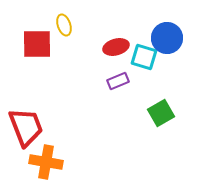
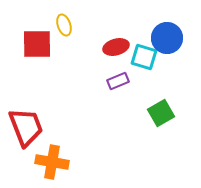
orange cross: moved 6 px right
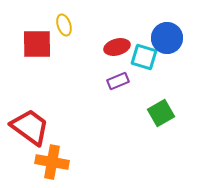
red ellipse: moved 1 px right
red trapezoid: moved 4 px right; rotated 33 degrees counterclockwise
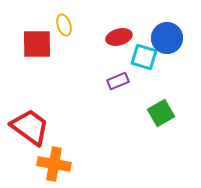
red ellipse: moved 2 px right, 10 px up
orange cross: moved 2 px right, 2 px down
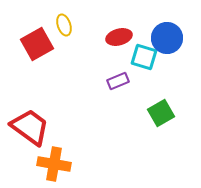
red square: rotated 28 degrees counterclockwise
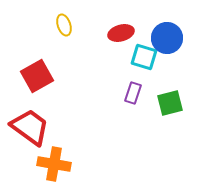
red ellipse: moved 2 px right, 4 px up
red square: moved 32 px down
purple rectangle: moved 15 px right, 12 px down; rotated 50 degrees counterclockwise
green square: moved 9 px right, 10 px up; rotated 16 degrees clockwise
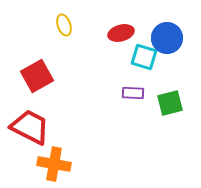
purple rectangle: rotated 75 degrees clockwise
red trapezoid: rotated 9 degrees counterclockwise
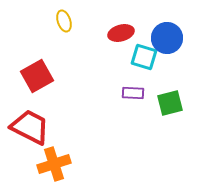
yellow ellipse: moved 4 px up
orange cross: rotated 28 degrees counterclockwise
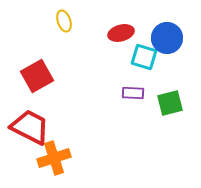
orange cross: moved 6 px up
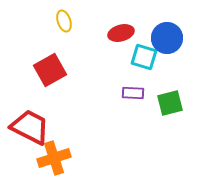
red square: moved 13 px right, 6 px up
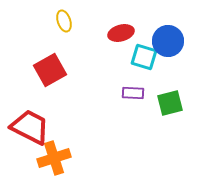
blue circle: moved 1 px right, 3 px down
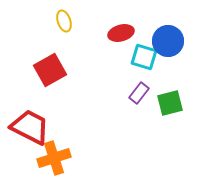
purple rectangle: moved 6 px right; rotated 55 degrees counterclockwise
